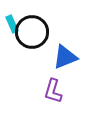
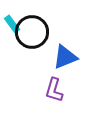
cyan rectangle: rotated 12 degrees counterclockwise
purple L-shape: moved 1 px right, 1 px up
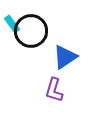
black circle: moved 1 px left, 1 px up
blue triangle: rotated 12 degrees counterclockwise
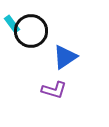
purple L-shape: rotated 90 degrees counterclockwise
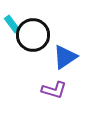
black circle: moved 2 px right, 4 px down
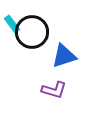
black circle: moved 1 px left, 3 px up
blue triangle: moved 1 px left, 1 px up; rotated 16 degrees clockwise
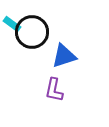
cyan rectangle: rotated 18 degrees counterclockwise
purple L-shape: rotated 85 degrees clockwise
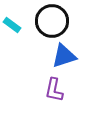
cyan rectangle: moved 1 px down
black circle: moved 20 px right, 11 px up
